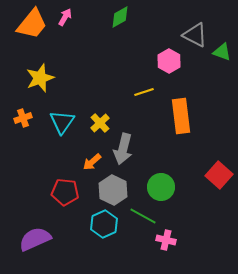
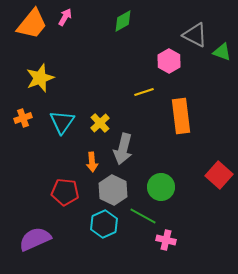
green diamond: moved 3 px right, 4 px down
orange arrow: rotated 54 degrees counterclockwise
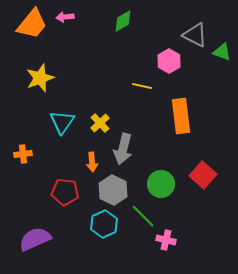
pink arrow: rotated 126 degrees counterclockwise
yellow line: moved 2 px left, 6 px up; rotated 30 degrees clockwise
orange cross: moved 36 px down; rotated 12 degrees clockwise
red square: moved 16 px left
green circle: moved 3 px up
green line: rotated 16 degrees clockwise
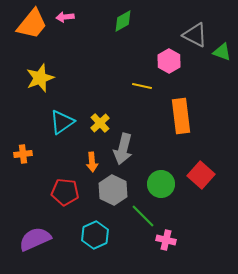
cyan triangle: rotated 20 degrees clockwise
red square: moved 2 px left
cyan hexagon: moved 9 px left, 11 px down
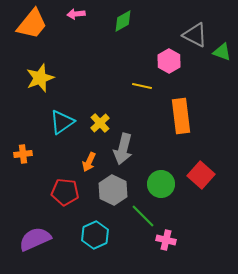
pink arrow: moved 11 px right, 3 px up
orange arrow: moved 3 px left; rotated 30 degrees clockwise
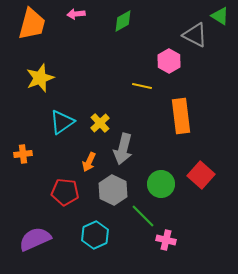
orange trapezoid: rotated 24 degrees counterclockwise
green triangle: moved 2 px left, 36 px up; rotated 12 degrees clockwise
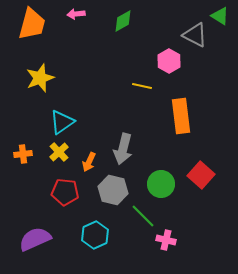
yellow cross: moved 41 px left, 29 px down
gray hexagon: rotated 12 degrees counterclockwise
